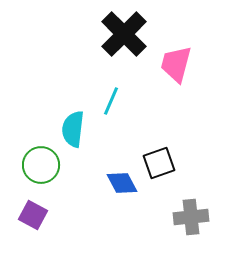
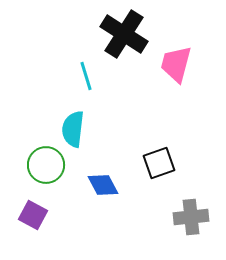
black cross: rotated 12 degrees counterclockwise
cyan line: moved 25 px left, 25 px up; rotated 40 degrees counterclockwise
green circle: moved 5 px right
blue diamond: moved 19 px left, 2 px down
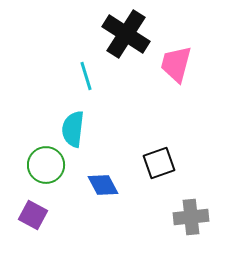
black cross: moved 2 px right
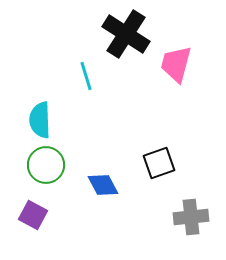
cyan semicircle: moved 33 px left, 9 px up; rotated 9 degrees counterclockwise
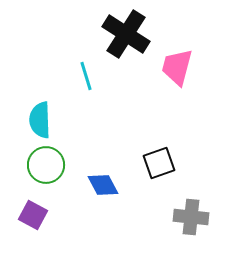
pink trapezoid: moved 1 px right, 3 px down
gray cross: rotated 12 degrees clockwise
